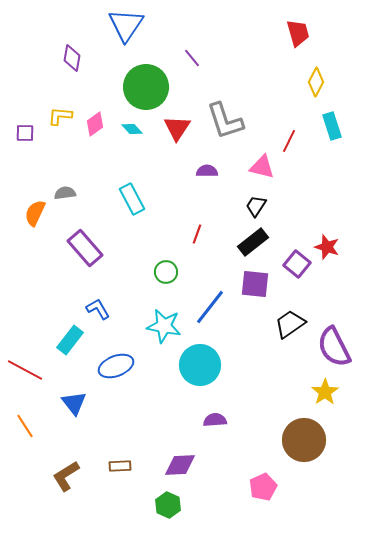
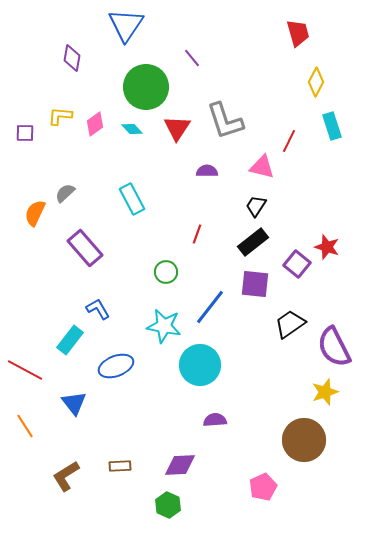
gray semicircle at (65, 193): rotated 35 degrees counterclockwise
yellow star at (325, 392): rotated 16 degrees clockwise
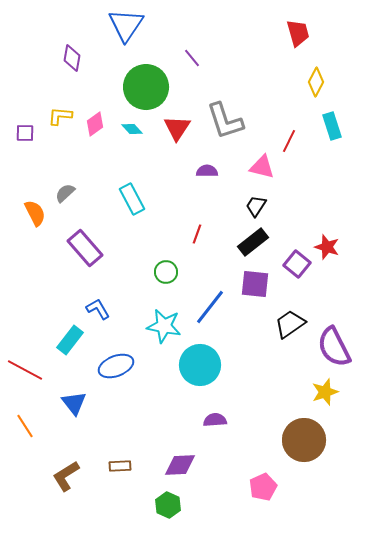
orange semicircle at (35, 213): rotated 128 degrees clockwise
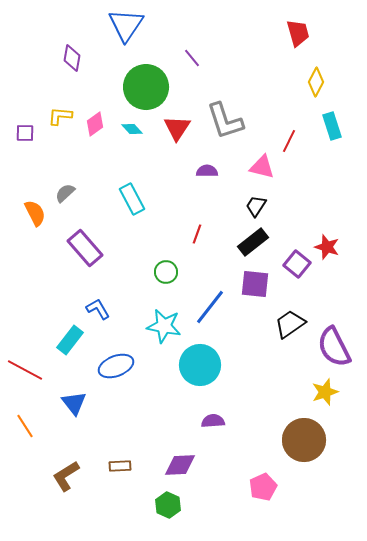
purple semicircle at (215, 420): moved 2 px left, 1 px down
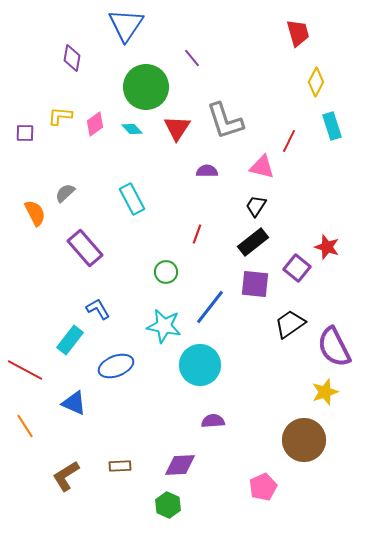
purple square at (297, 264): moved 4 px down
blue triangle at (74, 403): rotated 28 degrees counterclockwise
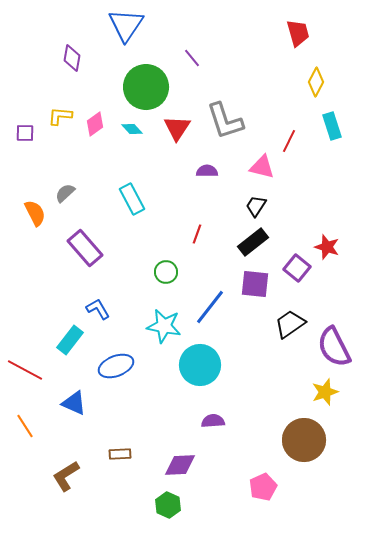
brown rectangle at (120, 466): moved 12 px up
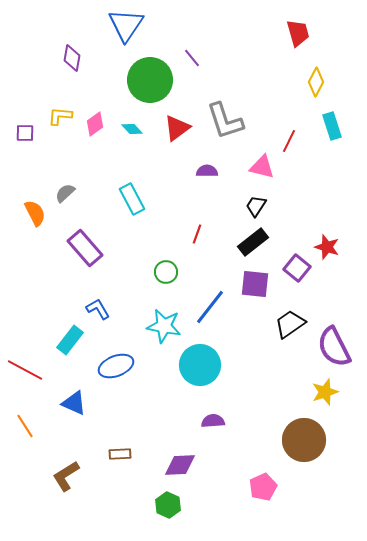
green circle at (146, 87): moved 4 px right, 7 px up
red triangle at (177, 128): rotated 20 degrees clockwise
